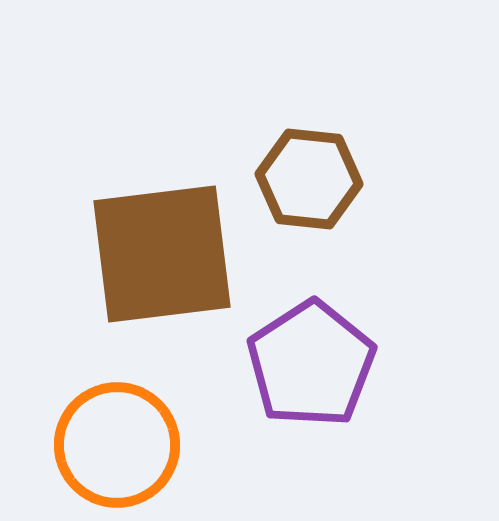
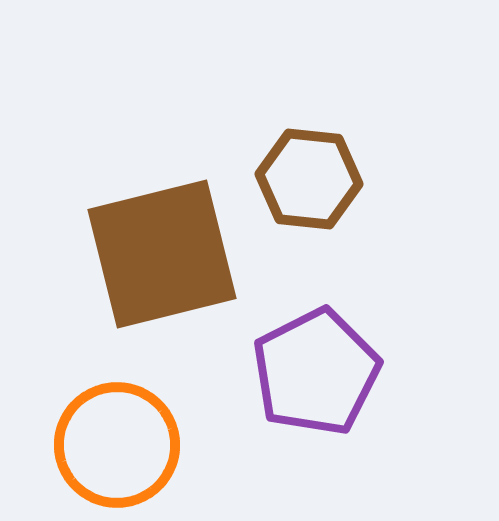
brown square: rotated 7 degrees counterclockwise
purple pentagon: moved 5 px right, 8 px down; rotated 6 degrees clockwise
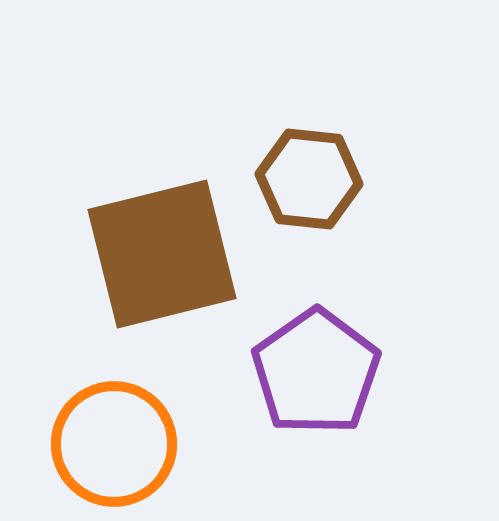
purple pentagon: rotated 8 degrees counterclockwise
orange circle: moved 3 px left, 1 px up
